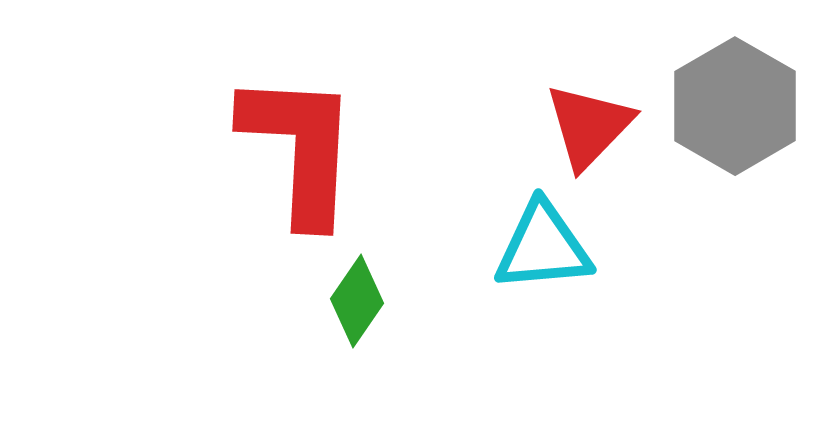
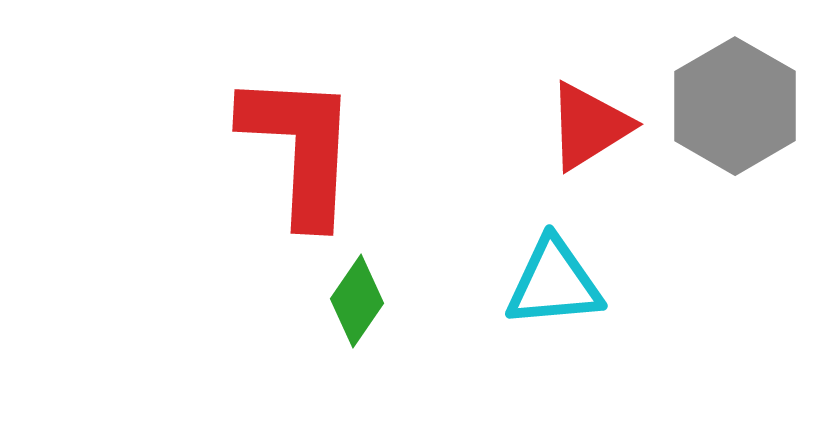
red triangle: rotated 14 degrees clockwise
cyan triangle: moved 11 px right, 36 px down
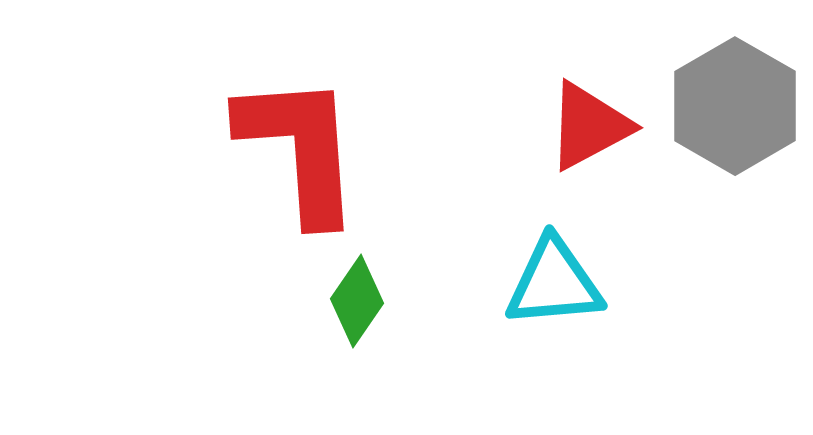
red triangle: rotated 4 degrees clockwise
red L-shape: rotated 7 degrees counterclockwise
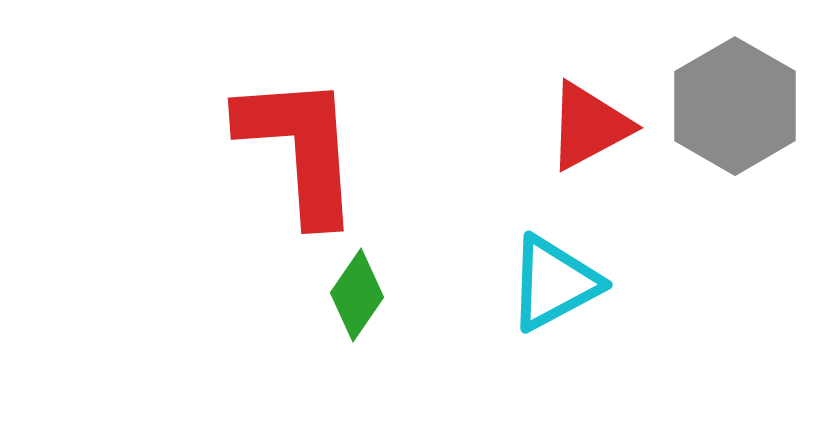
cyan triangle: rotated 23 degrees counterclockwise
green diamond: moved 6 px up
